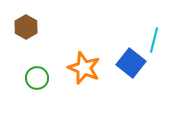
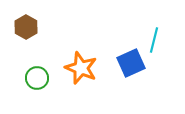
blue square: rotated 28 degrees clockwise
orange star: moved 3 px left
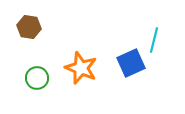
brown hexagon: moved 3 px right; rotated 20 degrees counterclockwise
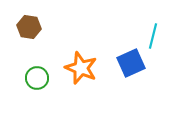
cyan line: moved 1 px left, 4 px up
